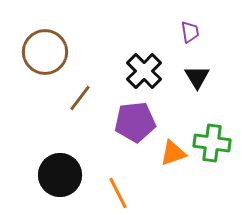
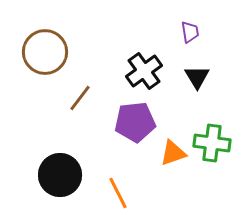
black cross: rotated 9 degrees clockwise
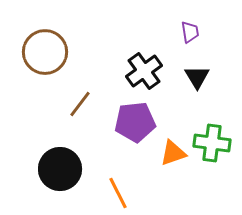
brown line: moved 6 px down
black circle: moved 6 px up
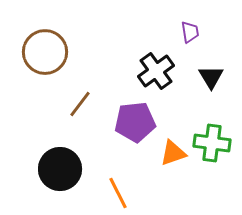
black cross: moved 12 px right
black triangle: moved 14 px right
